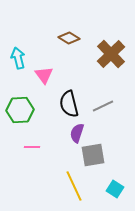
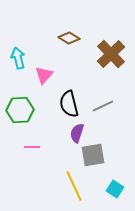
pink triangle: rotated 18 degrees clockwise
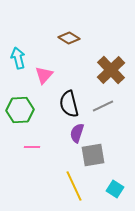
brown cross: moved 16 px down
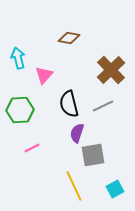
brown diamond: rotated 20 degrees counterclockwise
pink line: moved 1 px down; rotated 28 degrees counterclockwise
cyan square: rotated 30 degrees clockwise
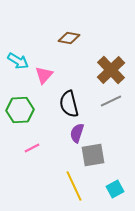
cyan arrow: moved 3 px down; rotated 135 degrees clockwise
gray line: moved 8 px right, 5 px up
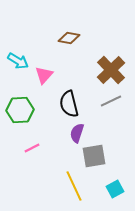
gray square: moved 1 px right, 1 px down
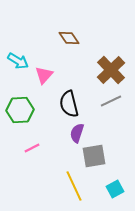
brown diamond: rotated 45 degrees clockwise
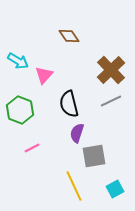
brown diamond: moved 2 px up
green hexagon: rotated 24 degrees clockwise
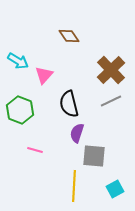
pink line: moved 3 px right, 2 px down; rotated 42 degrees clockwise
gray square: rotated 15 degrees clockwise
yellow line: rotated 28 degrees clockwise
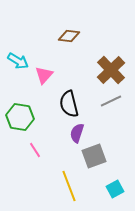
brown diamond: rotated 50 degrees counterclockwise
green hexagon: moved 7 px down; rotated 12 degrees counterclockwise
pink line: rotated 42 degrees clockwise
gray square: rotated 25 degrees counterclockwise
yellow line: moved 5 px left; rotated 24 degrees counterclockwise
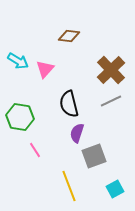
pink triangle: moved 1 px right, 6 px up
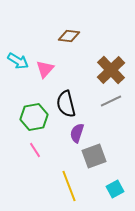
black semicircle: moved 3 px left
green hexagon: moved 14 px right; rotated 20 degrees counterclockwise
